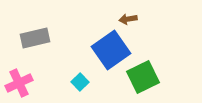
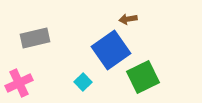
cyan square: moved 3 px right
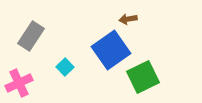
gray rectangle: moved 4 px left, 2 px up; rotated 44 degrees counterclockwise
cyan square: moved 18 px left, 15 px up
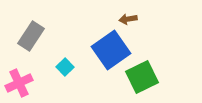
green square: moved 1 px left
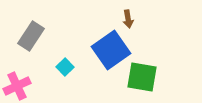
brown arrow: rotated 90 degrees counterclockwise
green square: rotated 36 degrees clockwise
pink cross: moved 2 px left, 3 px down
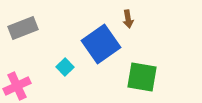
gray rectangle: moved 8 px left, 8 px up; rotated 36 degrees clockwise
blue square: moved 10 px left, 6 px up
